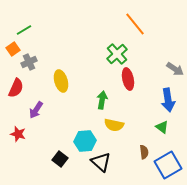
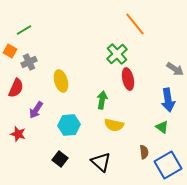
orange square: moved 3 px left, 2 px down; rotated 24 degrees counterclockwise
cyan hexagon: moved 16 px left, 16 px up
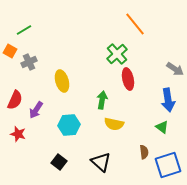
yellow ellipse: moved 1 px right
red semicircle: moved 1 px left, 12 px down
yellow semicircle: moved 1 px up
black square: moved 1 px left, 3 px down
blue square: rotated 12 degrees clockwise
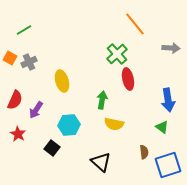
orange square: moved 7 px down
gray arrow: moved 4 px left, 21 px up; rotated 30 degrees counterclockwise
red star: rotated 14 degrees clockwise
black square: moved 7 px left, 14 px up
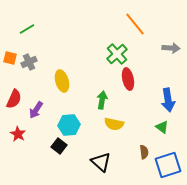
green line: moved 3 px right, 1 px up
orange square: rotated 16 degrees counterclockwise
red semicircle: moved 1 px left, 1 px up
black square: moved 7 px right, 2 px up
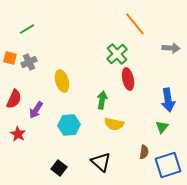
green triangle: rotated 32 degrees clockwise
black square: moved 22 px down
brown semicircle: rotated 16 degrees clockwise
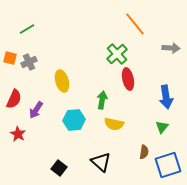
blue arrow: moved 2 px left, 3 px up
cyan hexagon: moved 5 px right, 5 px up
